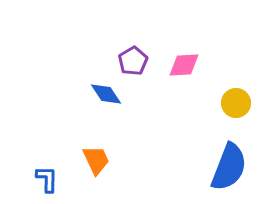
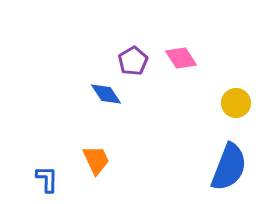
pink diamond: moved 3 px left, 7 px up; rotated 60 degrees clockwise
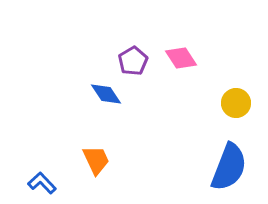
blue L-shape: moved 5 px left, 4 px down; rotated 44 degrees counterclockwise
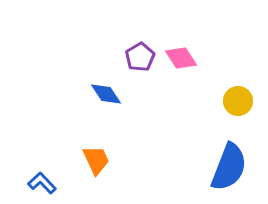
purple pentagon: moved 7 px right, 4 px up
yellow circle: moved 2 px right, 2 px up
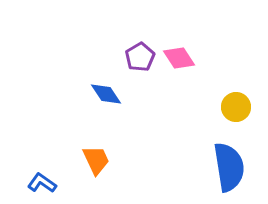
pink diamond: moved 2 px left
yellow circle: moved 2 px left, 6 px down
blue semicircle: rotated 30 degrees counterclockwise
blue L-shape: rotated 12 degrees counterclockwise
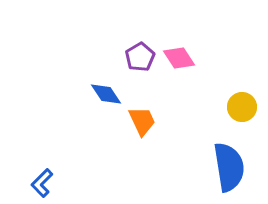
yellow circle: moved 6 px right
orange trapezoid: moved 46 px right, 39 px up
blue L-shape: rotated 80 degrees counterclockwise
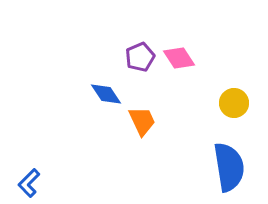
purple pentagon: rotated 8 degrees clockwise
yellow circle: moved 8 px left, 4 px up
blue L-shape: moved 13 px left
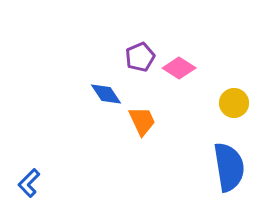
pink diamond: moved 10 px down; rotated 24 degrees counterclockwise
